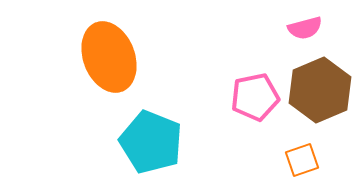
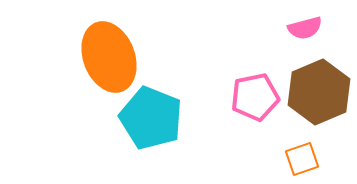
brown hexagon: moved 1 px left, 2 px down
cyan pentagon: moved 24 px up
orange square: moved 1 px up
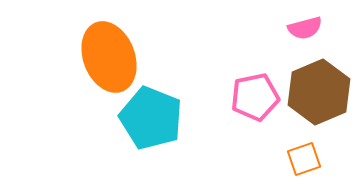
orange square: moved 2 px right
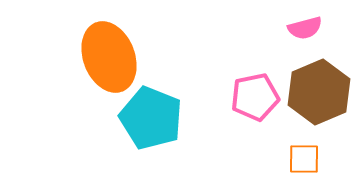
orange square: rotated 20 degrees clockwise
